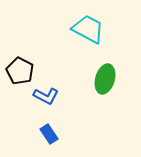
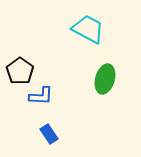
black pentagon: rotated 8 degrees clockwise
blue L-shape: moved 5 px left; rotated 25 degrees counterclockwise
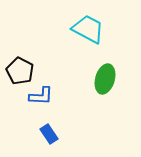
black pentagon: rotated 8 degrees counterclockwise
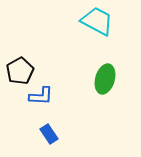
cyan trapezoid: moved 9 px right, 8 px up
black pentagon: rotated 16 degrees clockwise
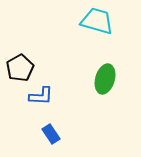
cyan trapezoid: rotated 12 degrees counterclockwise
black pentagon: moved 3 px up
blue rectangle: moved 2 px right
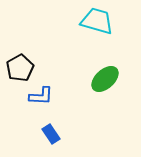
green ellipse: rotated 32 degrees clockwise
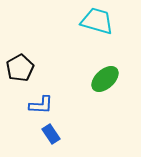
blue L-shape: moved 9 px down
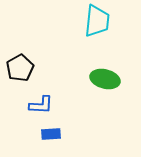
cyan trapezoid: rotated 80 degrees clockwise
green ellipse: rotated 56 degrees clockwise
blue rectangle: rotated 60 degrees counterclockwise
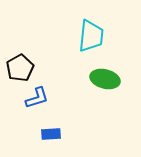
cyan trapezoid: moved 6 px left, 15 px down
blue L-shape: moved 4 px left, 7 px up; rotated 20 degrees counterclockwise
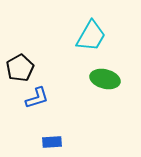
cyan trapezoid: rotated 24 degrees clockwise
blue rectangle: moved 1 px right, 8 px down
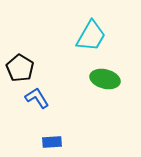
black pentagon: rotated 12 degrees counterclockwise
blue L-shape: rotated 105 degrees counterclockwise
